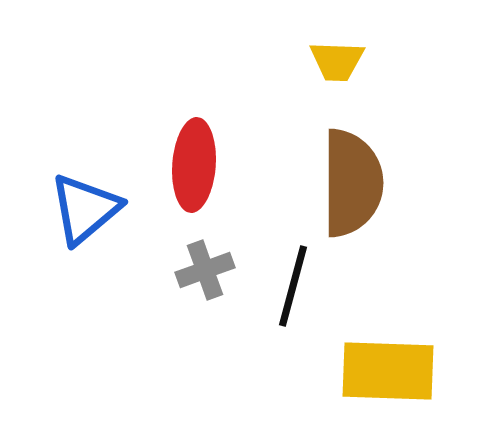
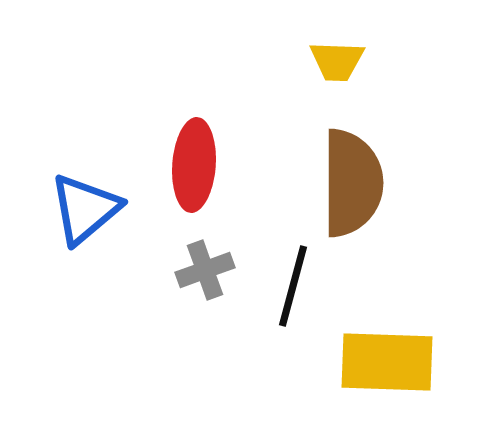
yellow rectangle: moved 1 px left, 9 px up
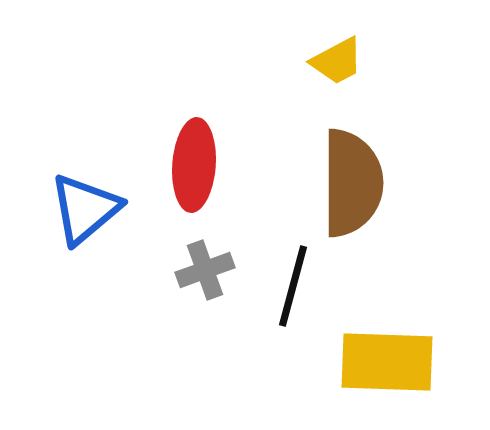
yellow trapezoid: rotated 30 degrees counterclockwise
